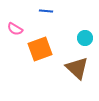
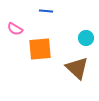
cyan circle: moved 1 px right
orange square: rotated 15 degrees clockwise
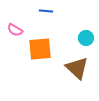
pink semicircle: moved 1 px down
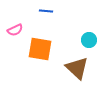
pink semicircle: rotated 56 degrees counterclockwise
cyan circle: moved 3 px right, 2 px down
orange square: rotated 15 degrees clockwise
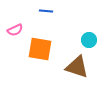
brown triangle: moved 1 px up; rotated 25 degrees counterclockwise
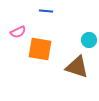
pink semicircle: moved 3 px right, 2 px down
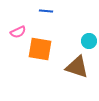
cyan circle: moved 1 px down
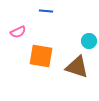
orange square: moved 1 px right, 7 px down
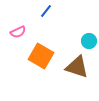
blue line: rotated 56 degrees counterclockwise
orange square: rotated 20 degrees clockwise
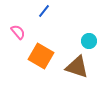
blue line: moved 2 px left
pink semicircle: rotated 105 degrees counterclockwise
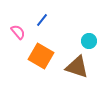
blue line: moved 2 px left, 9 px down
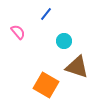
blue line: moved 4 px right, 6 px up
cyan circle: moved 25 px left
orange square: moved 5 px right, 29 px down
